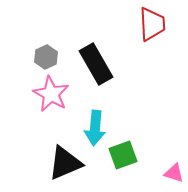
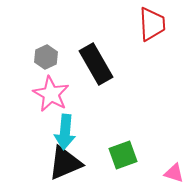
cyan arrow: moved 30 px left, 4 px down
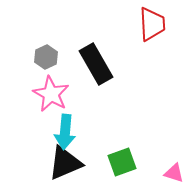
green square: moved 1 px left, 7 px down
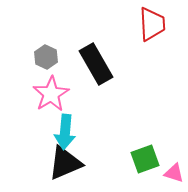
gray hexagon: rotated 10 degrees counterclockwise
pink star: rotated 12 degrees clockwise
green square: moved 23 px right, 3 px up
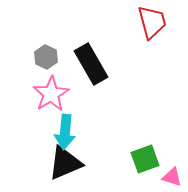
red trapezoid: moved 2 px up; rotated 12 degrees counterclockwise
black rectangle: moved 5 px left
pink triangle: moved 2 px left, 4 px down
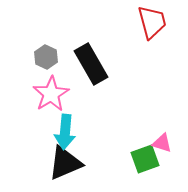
pink triangle: moved 10 px left, 34 px up
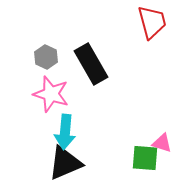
pink star: rotated 24 degrees counterclockwise
green square: moved 1 px up; rotated 24 degrees clockwise
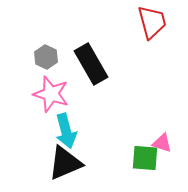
cyan arrow: moved 1 px right, 1 px up; rotated 20 degrees counterclockwise
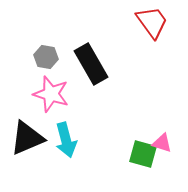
red trapezoid: rotated 21 degrees counterclockwise
gray hexagon: rotated 15 degrees counterclockwise
cyan arrow: moved 9 px down
green square: moved 2 px left, 4 px up; rotated 12 degrees clockwise
black triangle: moved 38 px left, 25 px up
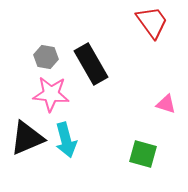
pink star: rotated 12 degrees counterclockwise
pink triangle: moved 4 px right, 39 px up
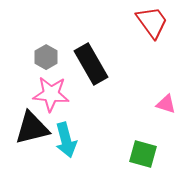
gray hexagon: rotated 20 degrees clockwise
black triangle: moved 5 px right, 10 px up; rotated 9 degrees clockwise
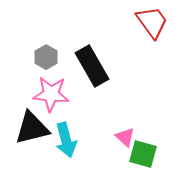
black rectangle: moved 1 px right, 2 px down
pink triangle: moved 41 px left, 33 px down; rotated 25 degrees clockwise
